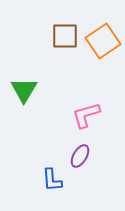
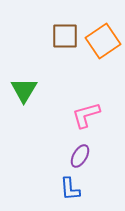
blue L-shape: moved 18 px right, 9 px down
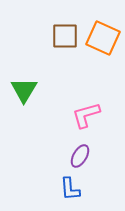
orange square: moved 3 px up; rotated 32 degrees counterclockwise
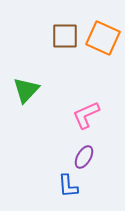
green triangle: moved 2 px right; rotated 12 degrees clockwise
pink L-shape: rotated 8 degrees counterclockwise
purple ellipse: moved 4 px right, 1 px down
blue L-shape: moved 2 px left, 3 px up
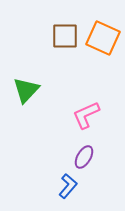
blue L-shape: rotated 135 degrees counterclockwise
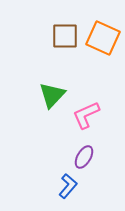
green triangle: moved 26 px right, 5 px down
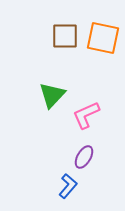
orange square: rotated 12 degrees counterclockwise
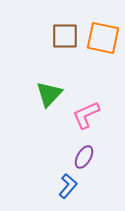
green triangle: moved 3 px left, 1 px up
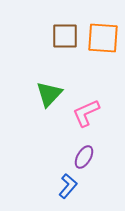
orange square: rotated 8 degrees counterclockwise
pink L-shape: moved 2 px up
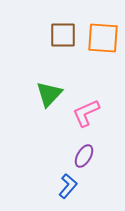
brown square: moved 2 px left, 1 px up
purple ellipse: moved 1 px up
